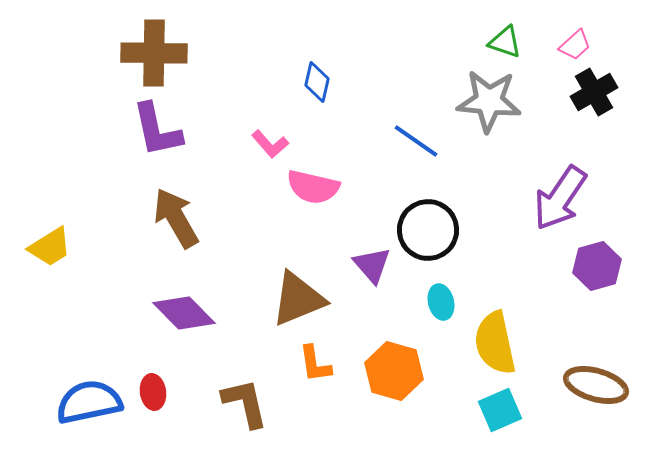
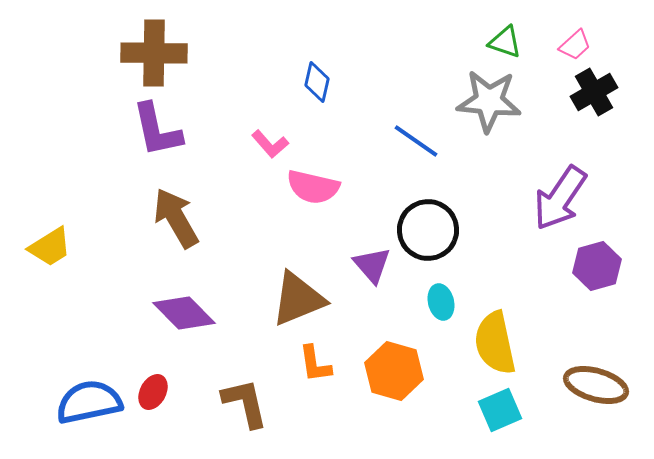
red ellipse: rotated 36 degrees clockwise
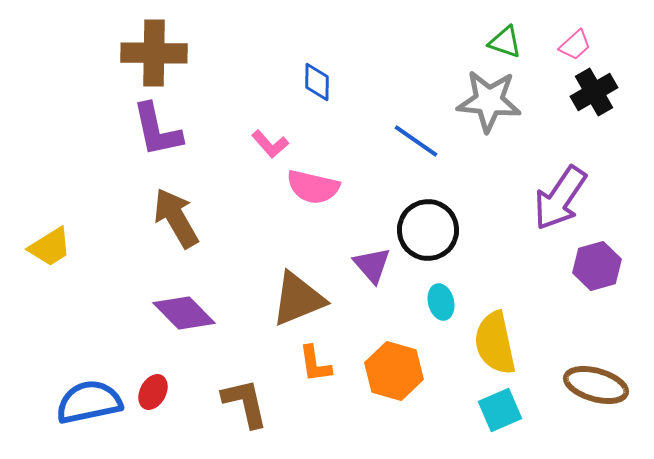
blue diamond: rotated 12 degrees counterclockwise
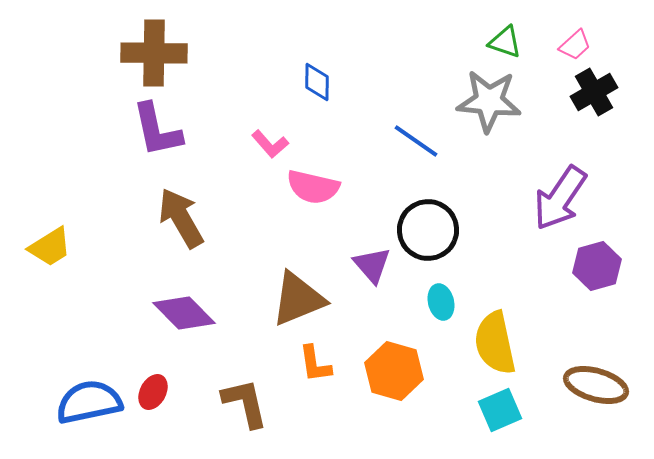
brown arrow: moved 5 px right
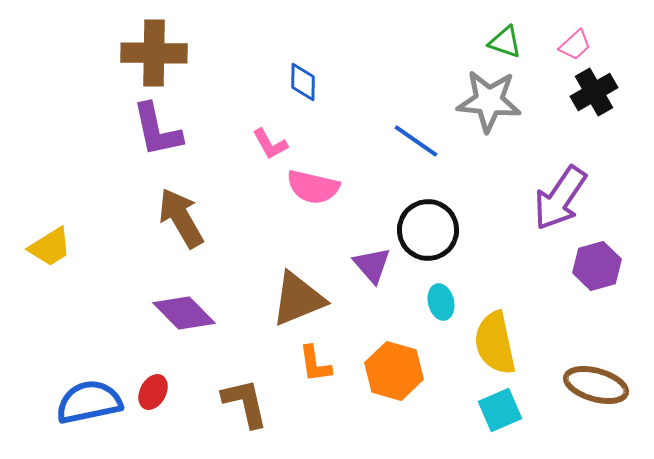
blue diamond: moved 14 px left
pink L-shape: rotated 12 degrees clockwise
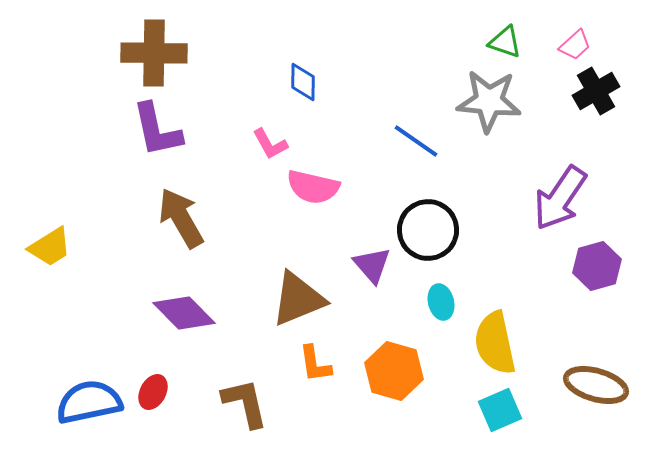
black cross: moved 2 px right, 1 px up
